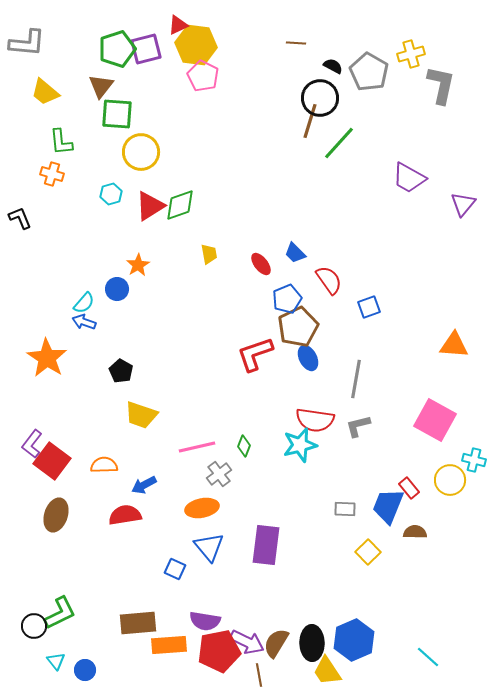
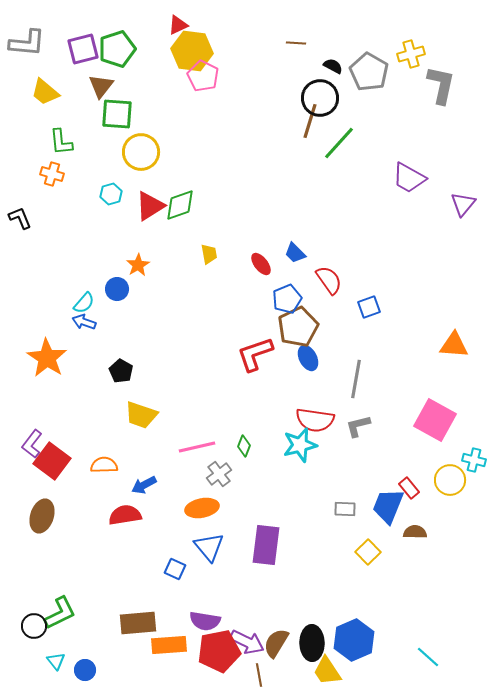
yellow hexagon at (196, 45): moved 4 px left, 6 px down
purple square at (146, 49): moved 63 px left
brown ellipse at (56, 515): moved 14 px left, 1 px down
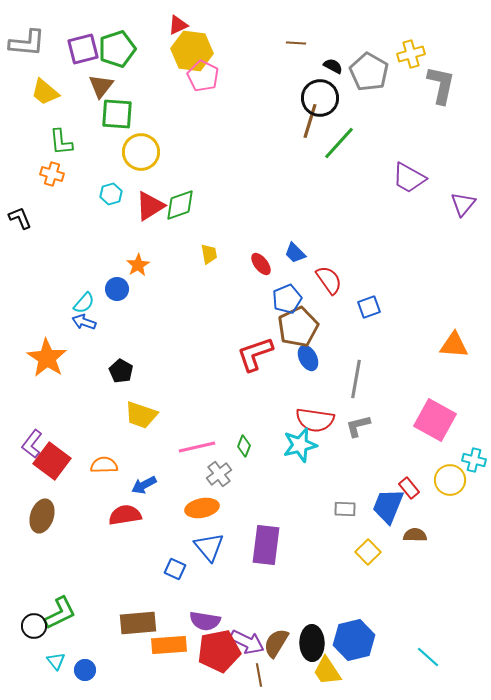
brown semicircle at (415, 532): moved 3 px down
blue hexagon at (354, 640): rotated 9 degrees clockwise
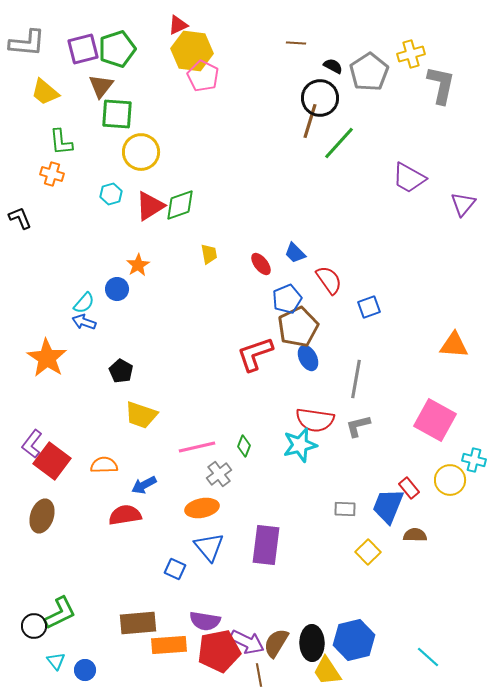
gray pentagon at (369, 72): rotated 9 degrees clockwise
